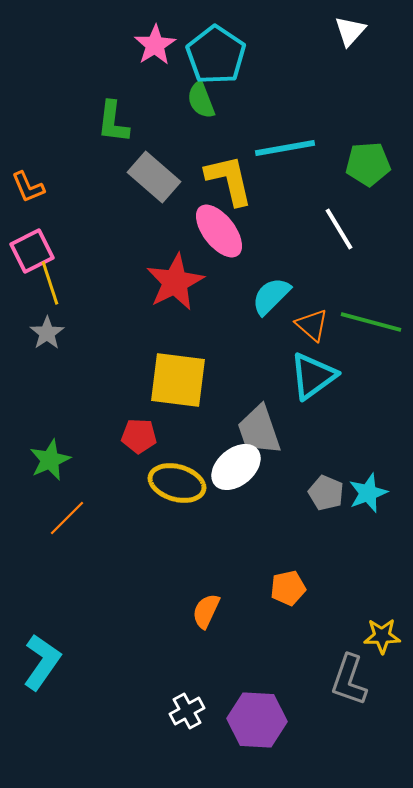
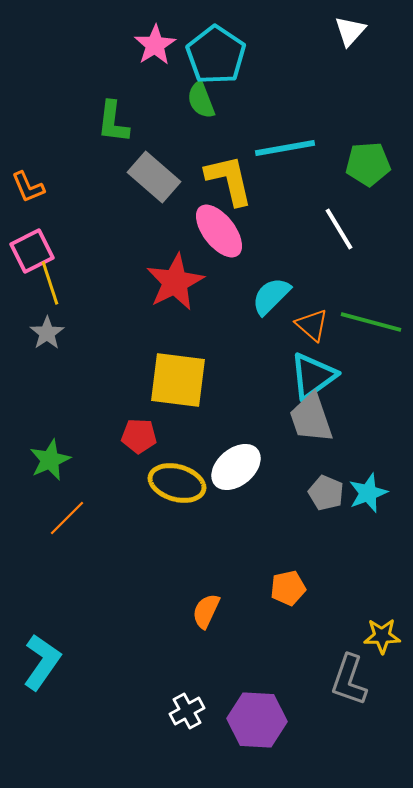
gray trapezoid: moved 52 px right, 12 px up
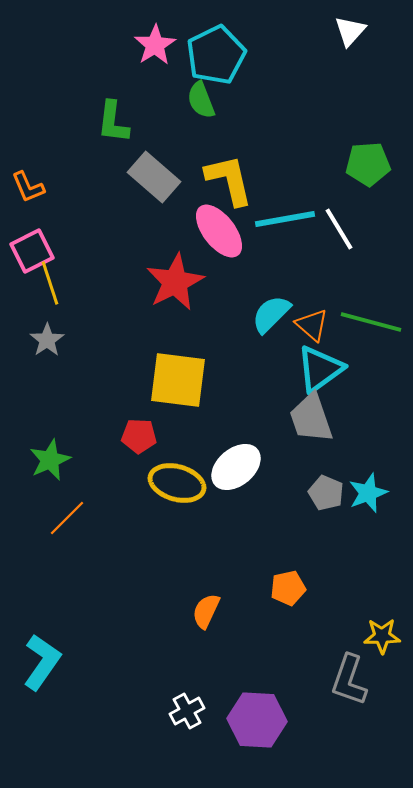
cyan pentagon: rotated 12 degrees clockwise
cyan line: moved 71 px down
cyan semicircle: moved 18 px down
gray star: moved 7 px down
cyan triangle: moved 7 px right, 7 px up
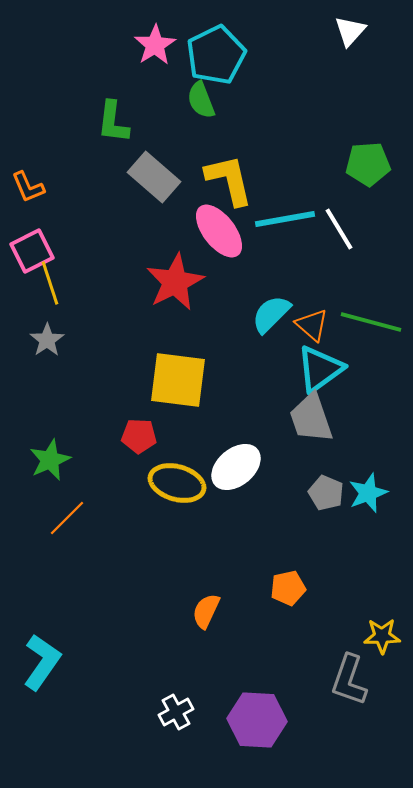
white cross: moved 11 px left, 1 px down
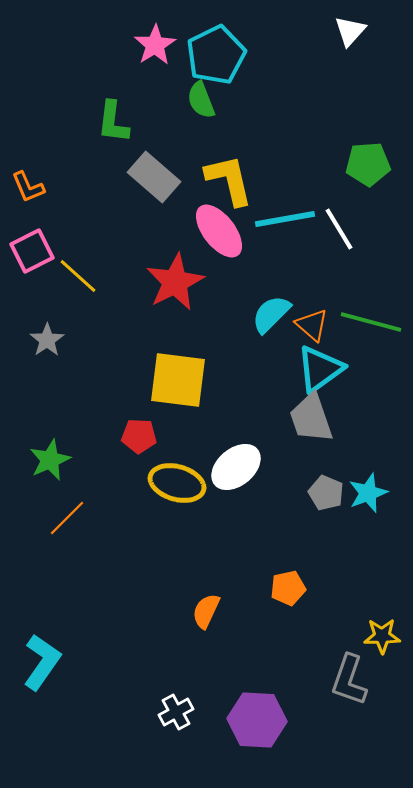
yellow line: moved 28 px right, 7 px up; rotated 30 degrees counterclockwise
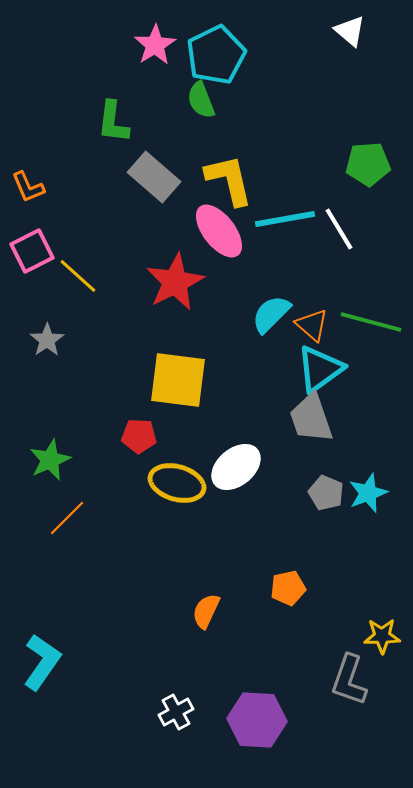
white triangle: rotated 32 degrees counterclockwise
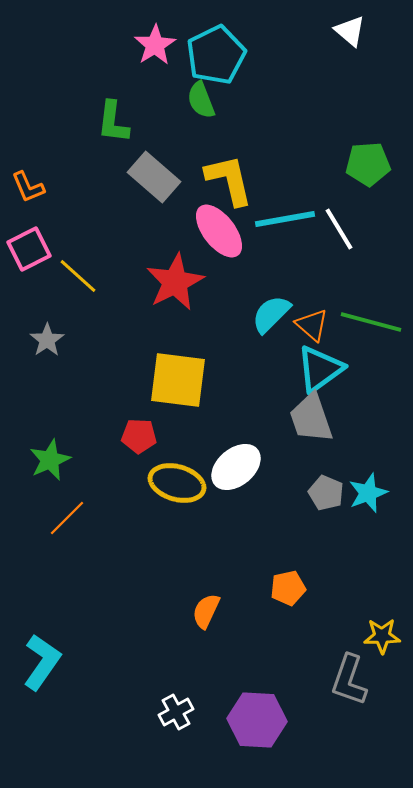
pink square: moved 3 px left, 2 px up
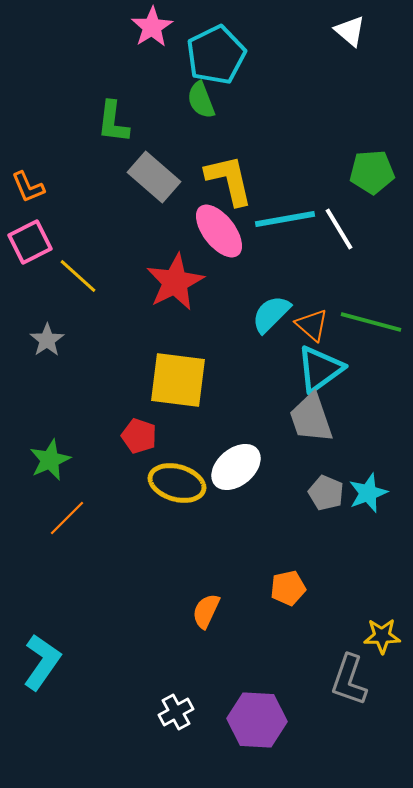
pink star: moved 3 px left, 18 px up
green pentagon: moved 4 px right, 8 px down
pink square: moved 1 px right, 7 px up
red pentagon: rotated 16 degrees clockwise
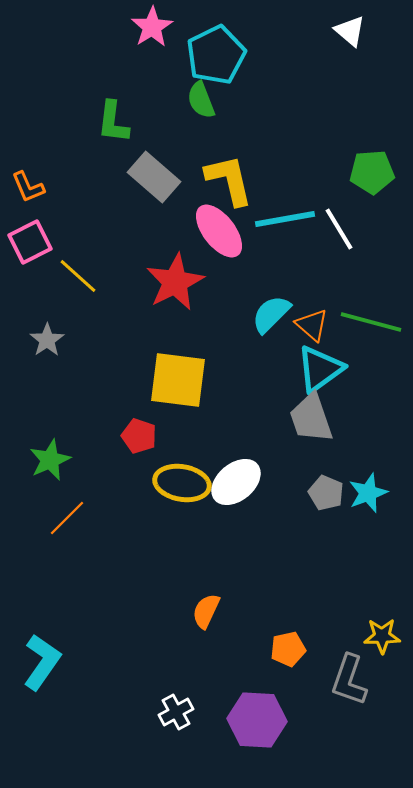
white ellipse: moved 15 px down
yellow ellipse: moved 5 px right; rotated 6 degrees counterclockwise
orange pentagon: moved 61 px down
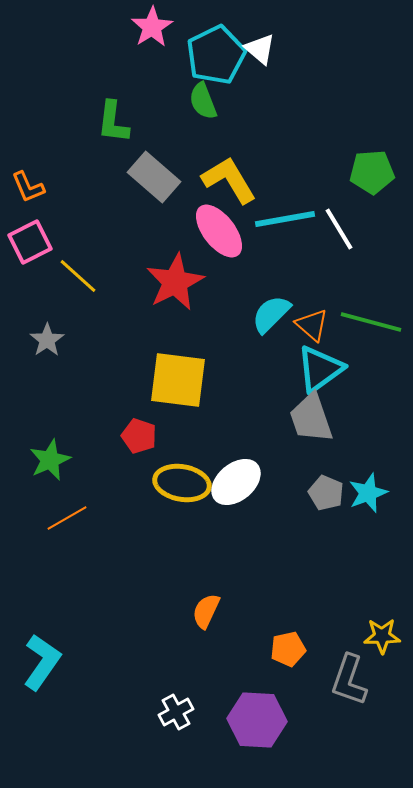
white triangle: moved 90 px left, 18 px down
green semicircle: moved 2 px right, 1 px down
yellow L-shape: rotated 18 degrees counterclockwise
orange line: rotated 15 degrees clockwise
